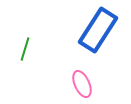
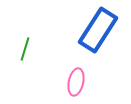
pink ellipse: moved 6 px left, 2 px up; rotated 36 degrees clockwise
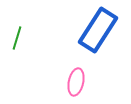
green line: moved 8 px left, 11 px up
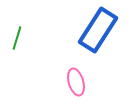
pink ellipse: rotated 28 degrees counterclockwise
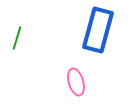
blue rectangle: rotated 18 degrees counterclockwise
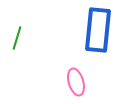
blue rectangle: rotated 9 degrees counterclockwise
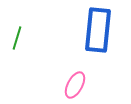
pink ellipse: moved 1 px left, 3 px down; rotated 44 degrees clockwise
